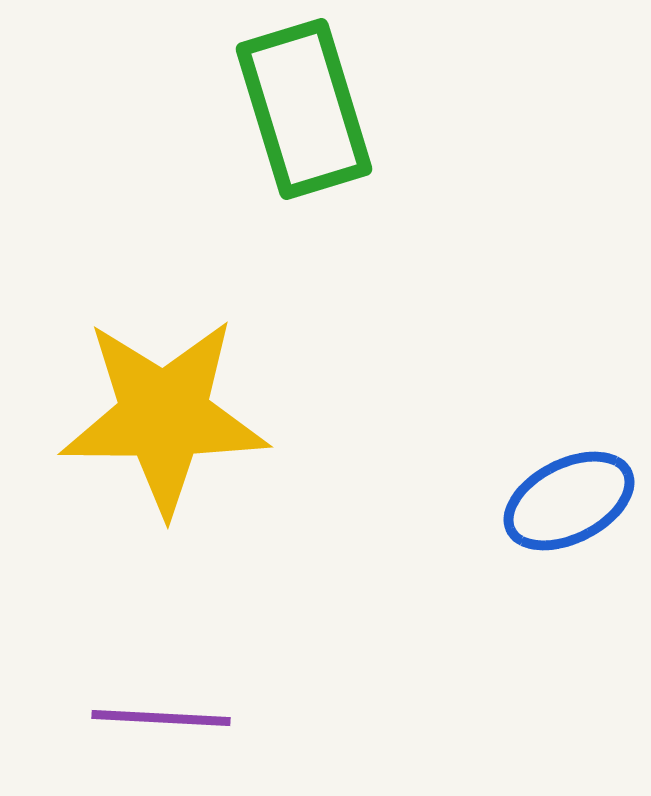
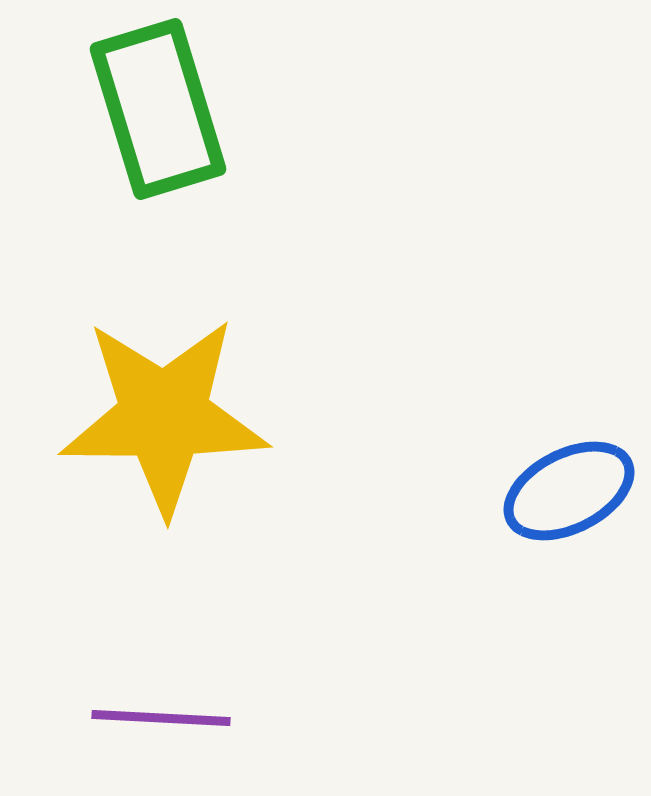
green rectangle: moved 146 px left
blue ellipse: moved 10 px up
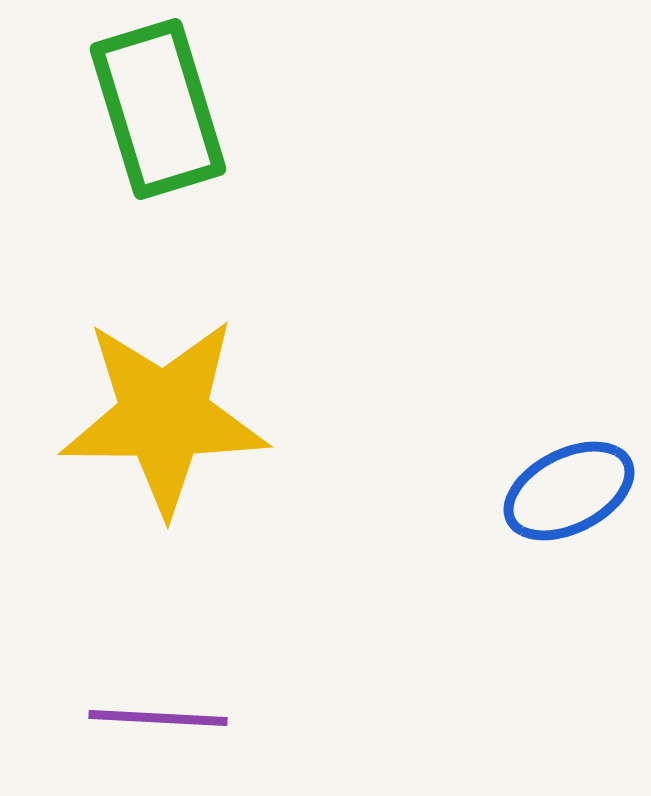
purple line: moved 3 px left
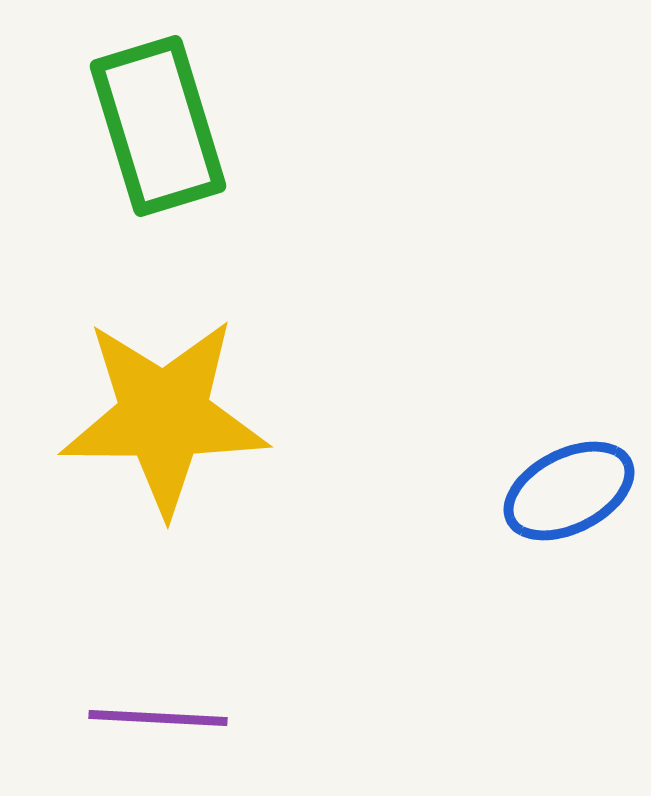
green rectangle: moved 17 px down
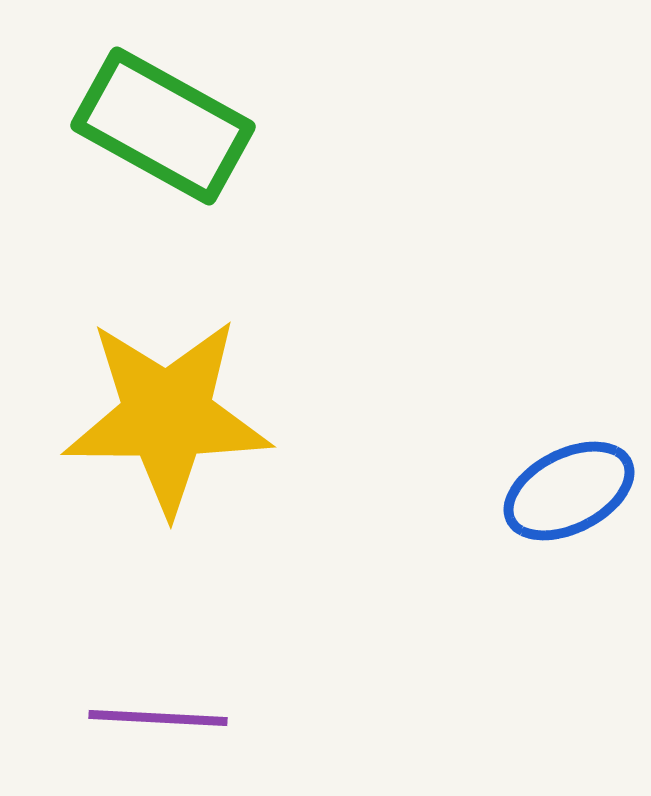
green rectangle: moved 5 px right; rotated 44 degrees counterclockwise
yellow star: moved 3 px right
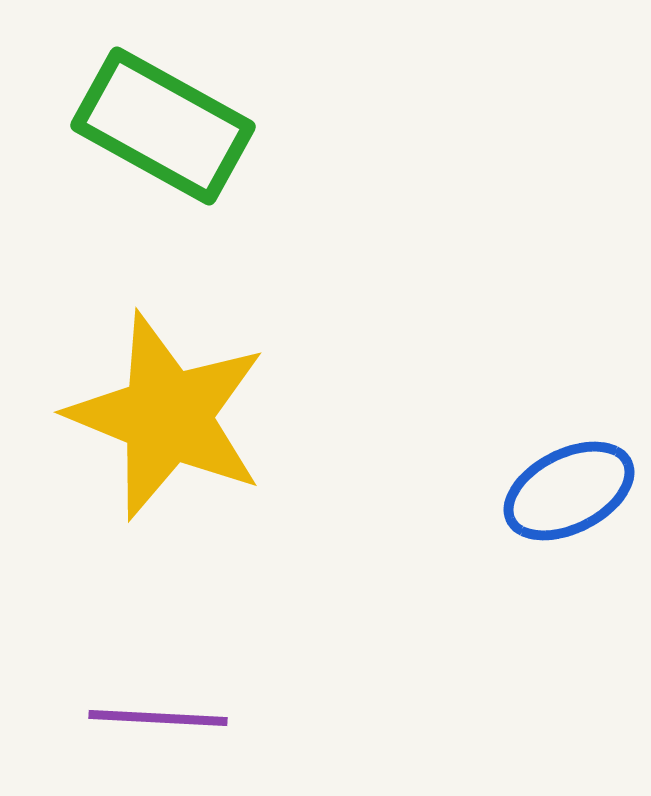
yellow star: rotated 22 degrees clockwise
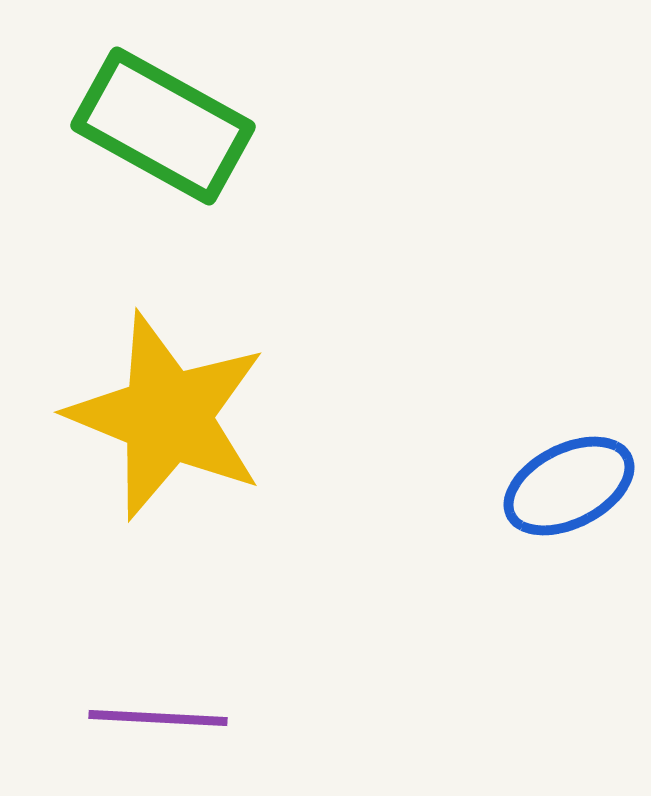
blue ellipse: moved 5 px up
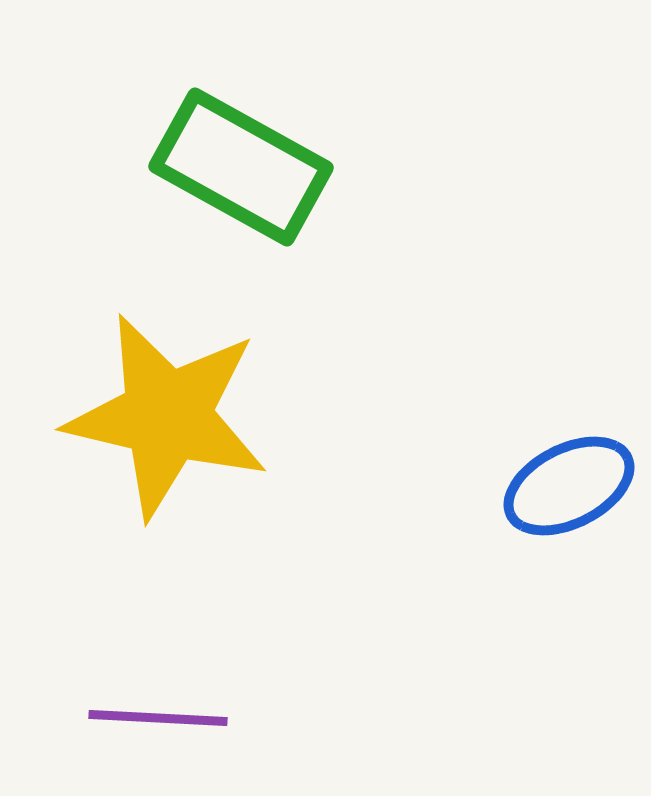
green rectangle: moved 78 px right, 41 px down
yellow star: rotated 9 degrees counterclockwise
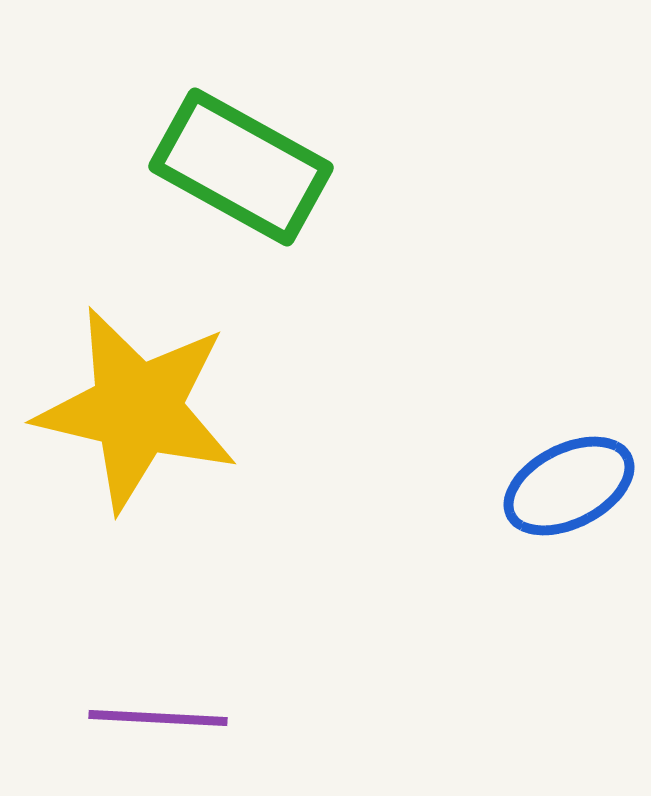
yellow star: moved 30 px left, 7 px up
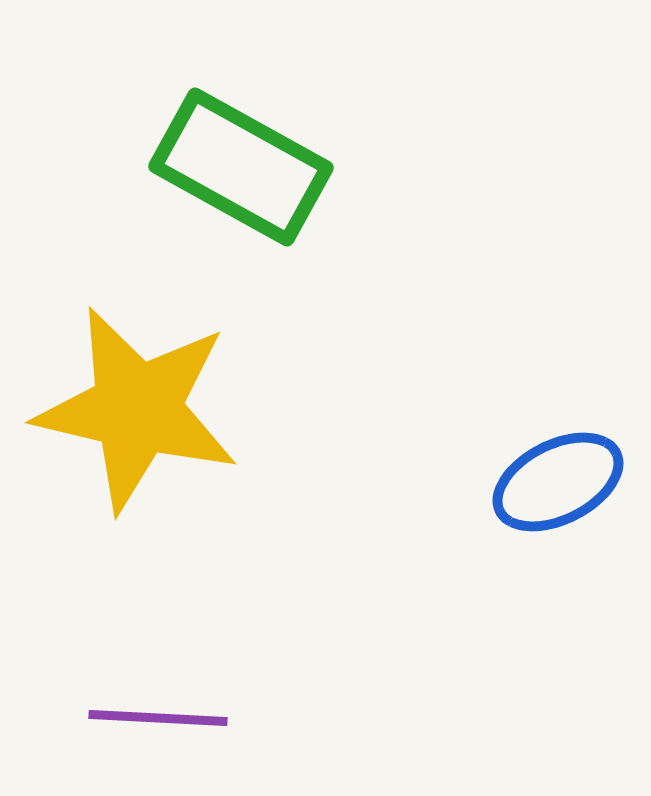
blue ellipse: moved 11 px left, 4 px up
